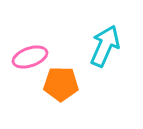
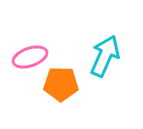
cyan arrow: moved 10 px down
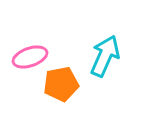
orange pentagon: rotated 12 degrees counterclockwise
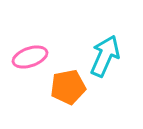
orange pentagon: moved 7 px right, 3 px down
